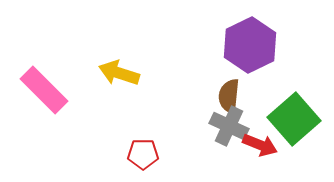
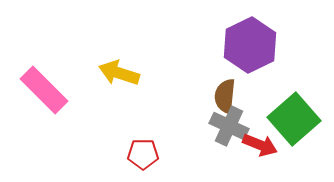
brown semicircle: moved 4 px left
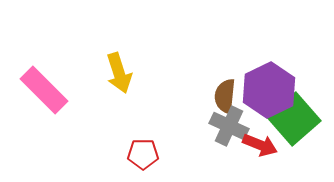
purple hexagon: moved 19 px right, 45 px down
yellow arrow: rotated 126 degrees counterclockwise
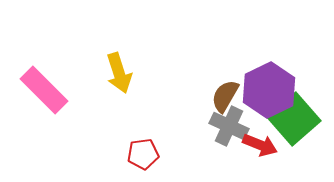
brown semicircle: rotated 24 degrees clockwise
red pentagon: rotated 8 degrees counterclockwise
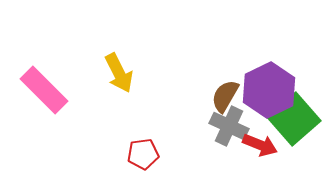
yellow arrow: rotated 9 degrees counterclockwise
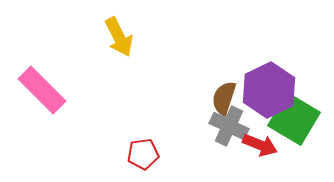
yellow arrow: moved 36 px up
pink rectangle: moved 2 px left
brown semicircle: moved 1 px left, 2 px down; rotated 12 degrees counterclockwise
green square: rotated 18 degrees counterclockwise
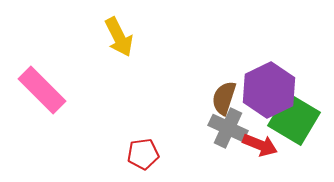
gray cross: moved 1 px left, 2 px down
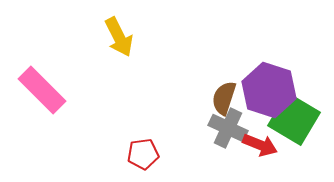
purple hexagon: rotated 16 degrees counterclockwise
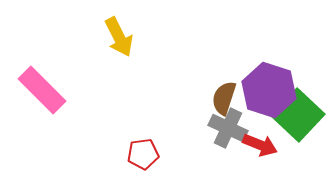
green square: moved 4 px right, 4 px up; rotated 12 degrees clockwise
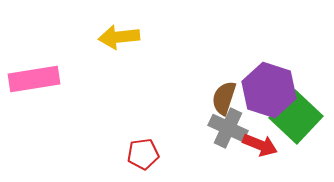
yellow arrow: rotated 111 degrees clockwise
pink rectangle: moved 8 px left, 11 px up; rotated 54 degrees counterclockwise
green square: moved 2 px left, 2 px down
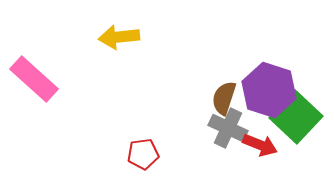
pink rectangle: rotated 51 degrees clockwise
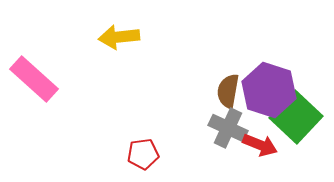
brown semicircle: moved 4 px right, 7 px up; rotated 8 degrees counterclockwise
